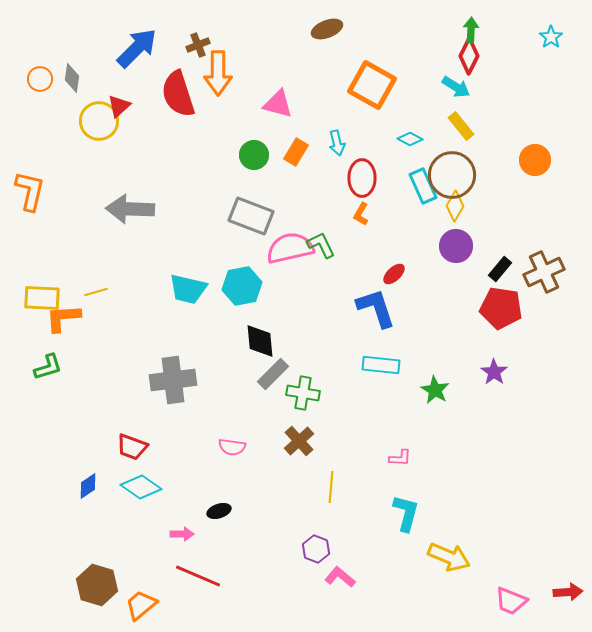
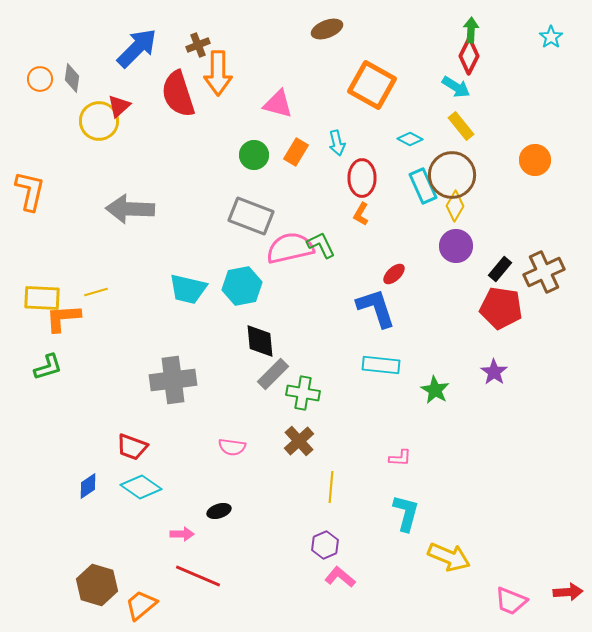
purple hexagon at (316, 549): moved 9 px right, 4 px up; rotated 16 degrees clockwise
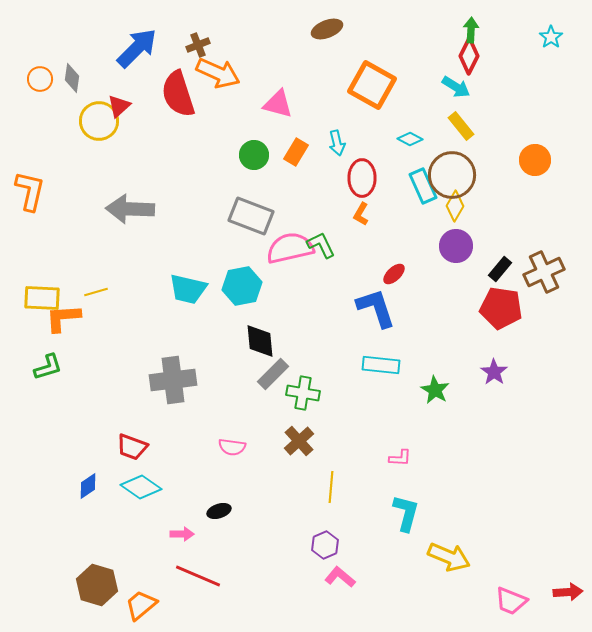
orange arrow at (218, 73): rotated 66 degrees counterclockwise
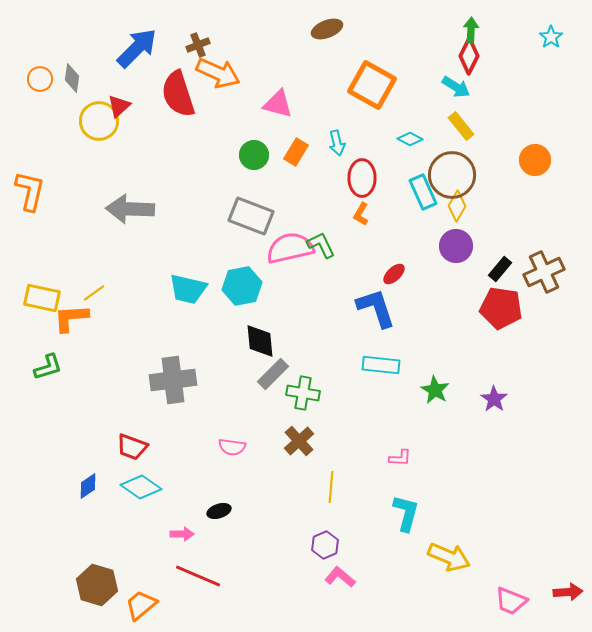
cyan rectangle at (423, 186): moved 6 px down
yellow diamond at (455, 206): moved 2 px right
yellow line at (96, 292): moved 2 px left, 1 px down; rotated 20 degrees counterclockwise
yellow rectangle at (42, 298): rotated 9 degrees clockwise
orange L-shape at (63, 318): moved 8 px right
purple star at (494, 372): moved 27 px down
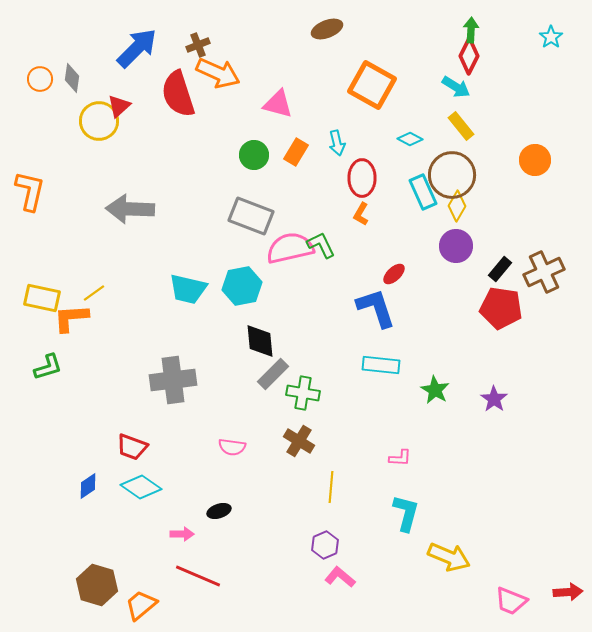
brown cross at (299, 441): rotated 16 degrees counterclockwise
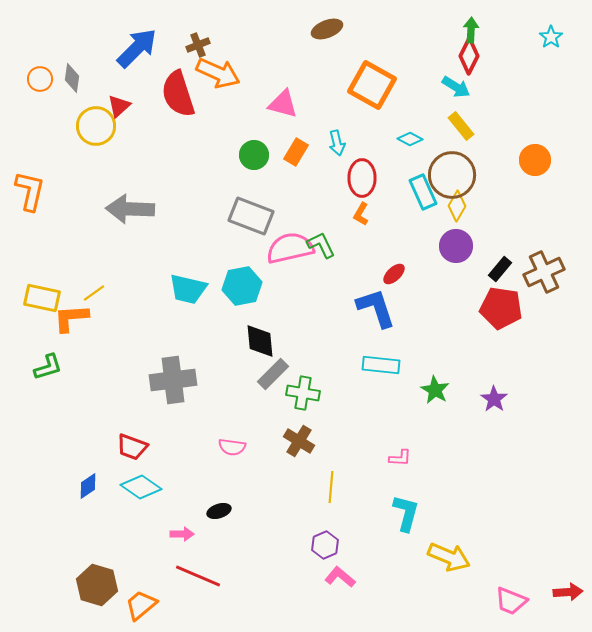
pink triangle at (278, 104): moved 5 px right
yellow circle at (99, 121): moved 3 px left, 5 px down
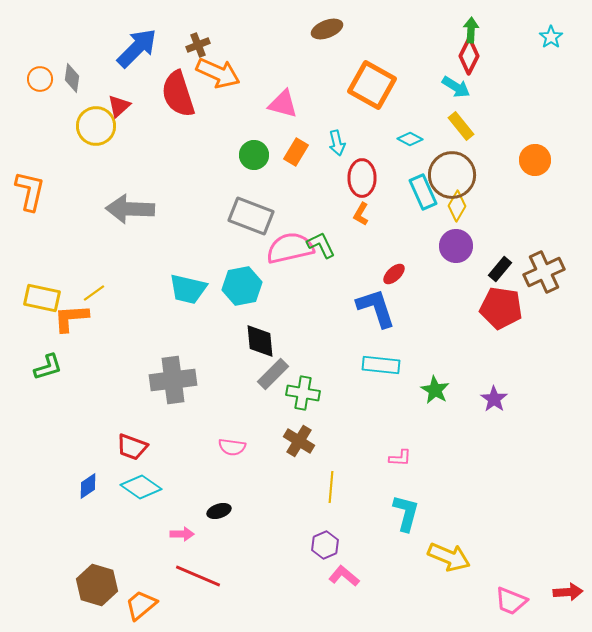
pink L-shape at (340, 577): moved 4 px right, 1 px up
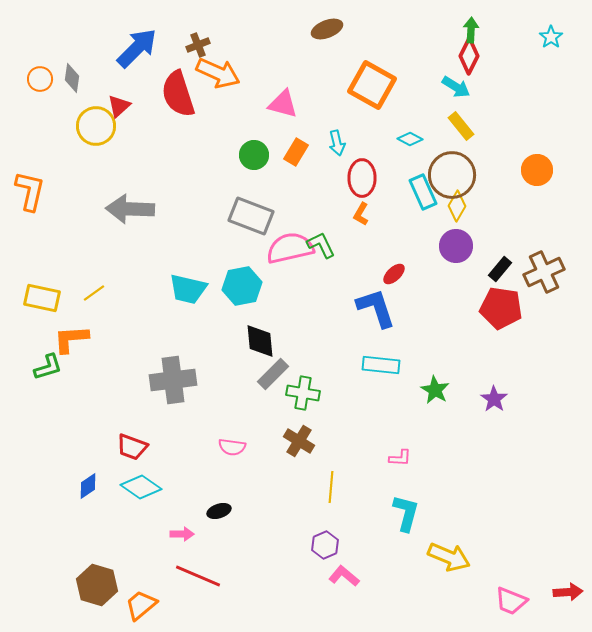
orange circle at (535, 160): moved 2 px right, 10 px down
orange L-shape at (71, 318): moved 21 px down
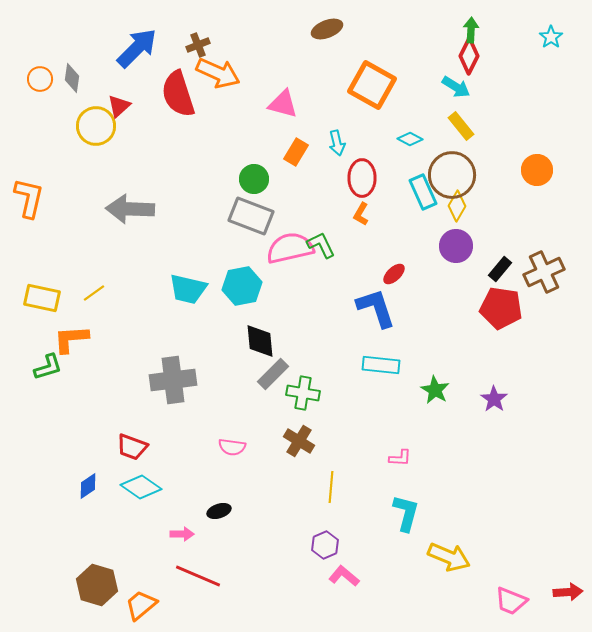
green circle at (254, 155): moved 24 px down
orange L-shape at (30, 191): moved 1 px left, 7 px down
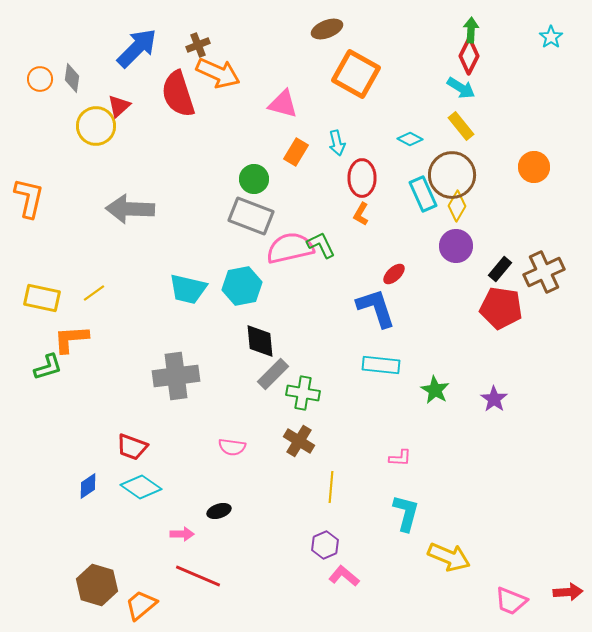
orange square at (372, 85): moved 16 px left, 11 px up
cyan arrow at (456, 87): moved 5 px right, 1 px down
orange circle at (537, 170): moved 3 px left, 3 px up
cyan rectangle at (423, 192): moved 2 px down
gray cross at (173, 380): moved 3 px right, 4 px up
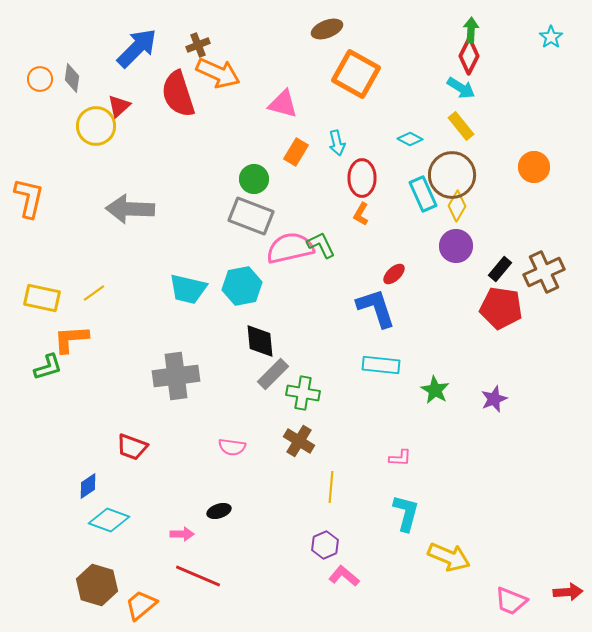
purple star at (494, 399): rotated 16 degrees clockwise
cyan diamond at (141, 487): moved 32 px left, 33 px down; rotated 15 degrees counterclockwise
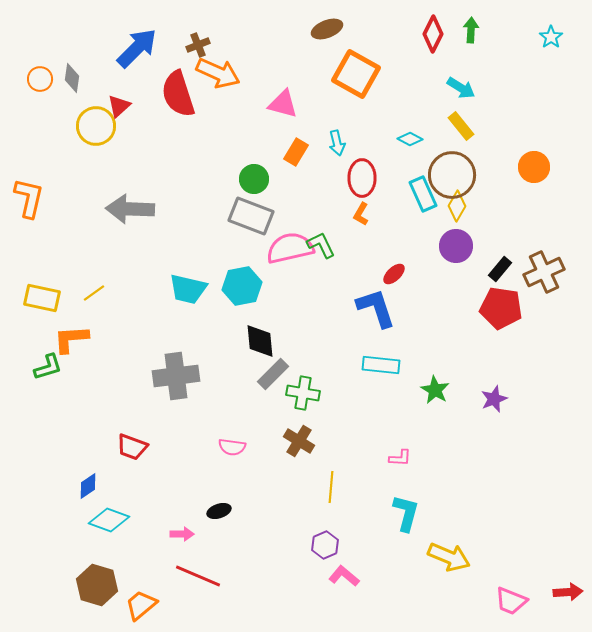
red diamond at (469, 56): moved 36 px left, 22 px up
